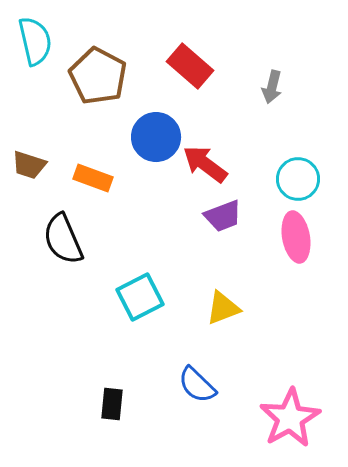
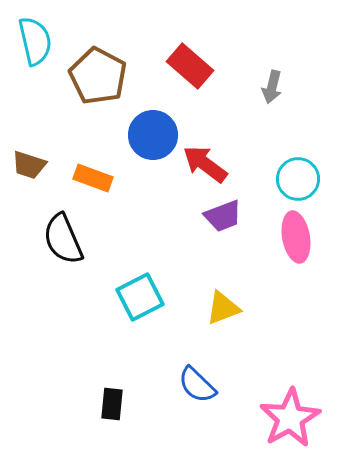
blue circle: moved 3 px left, 2 px up
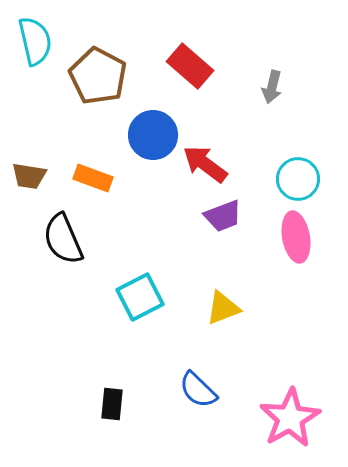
brown trapezoid: moved 11 px down; rotated 9 degrees counterclockwise
blue semicircle: moved 1 px right, 5 px down
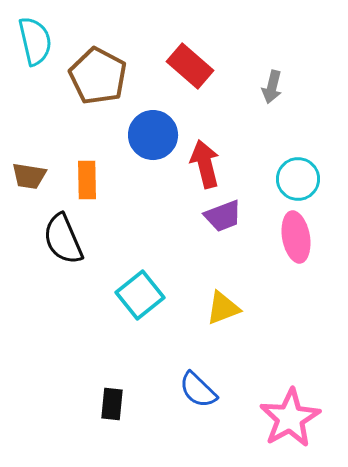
red arrow: rotated 39 degrees clockwise
orange rectangle: moved 6 px left, 2 px down; rotated 69 degrees clockwise
cyan square: moved 2 px up; rotated 12 degrees counterclockwise
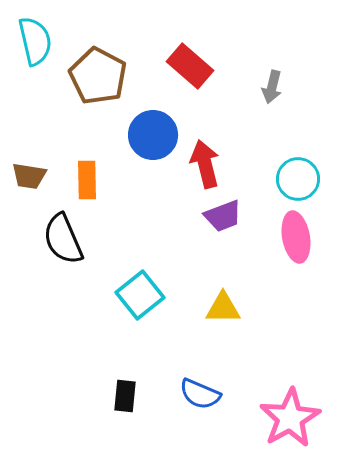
yellow triangle: rotated 21 degrees clockwise
blue semicircle: moved 2 px right, 4 px down; rotated 21 degrees counterclockwise
black rectangle: moved 13 px right, 8 px up
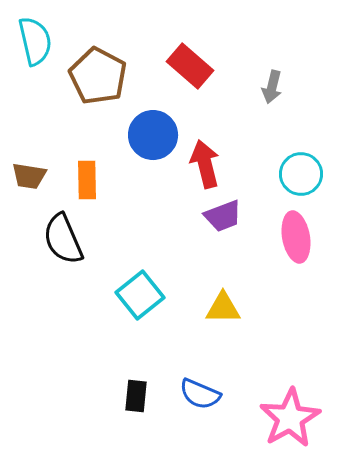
cyan circle: moved 3 px right, 5 px up
black rectangle: moved 11 px right
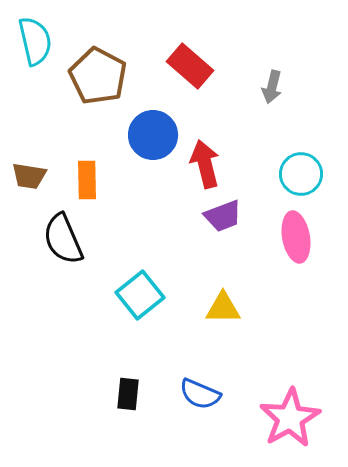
black rectangle: moved 8 px left, 2 px up
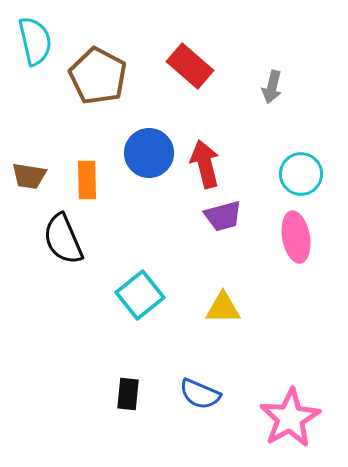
blue circle: moved 4 px left, 18 px down
purple trapezoid: rotated 6 degrees clockwise
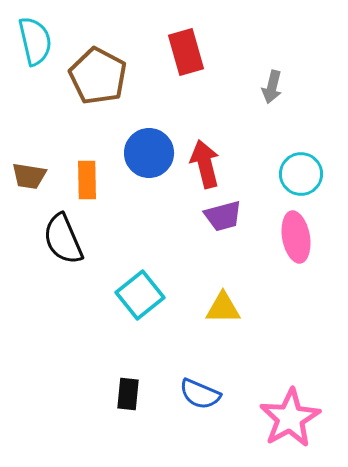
red rectangle: moved 4 px left, 14 px up; rotated 33 degrees clockwise
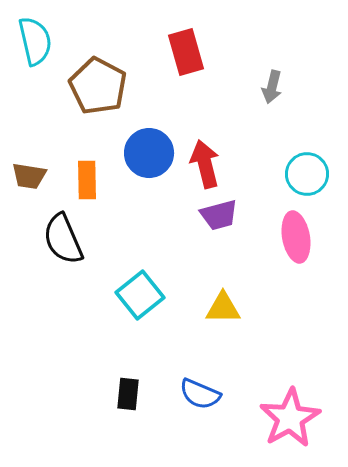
brown pentagon: moved 10 px down
cyan circle: moved 6 px right
purple trapezoid: moved 4 px left, 1 px up
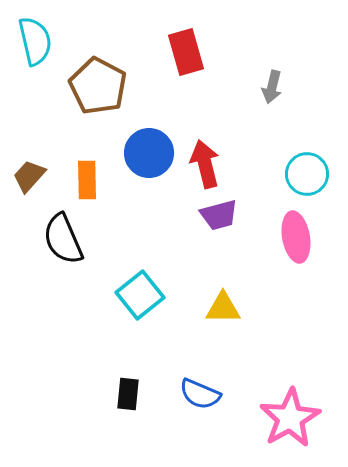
brown trapezoid: rotated 123 degrees clockwise
